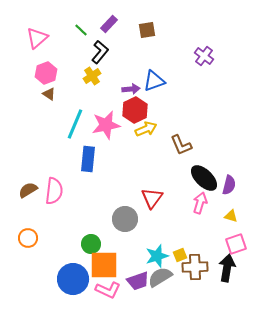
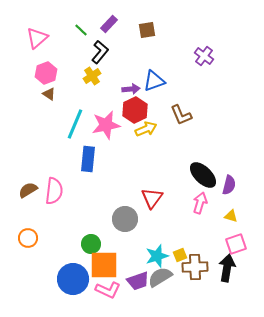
brown L-shape: moved 30 px up
black ellipse: moved 1 px left, 3 px up
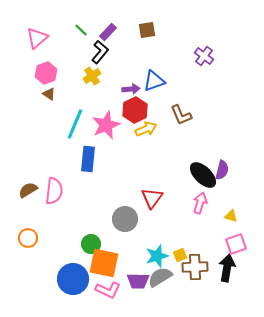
purple rectangle: moved 1 px left, 8 px down
pink star: rotated 12 degrees counterclockwise
purple semicircle: moved 7 px left, 15 px up
orange square: moved 2 px up; rotated 12 degrees clockwise
purple trapezoid: rotated 20 degrees clockwise
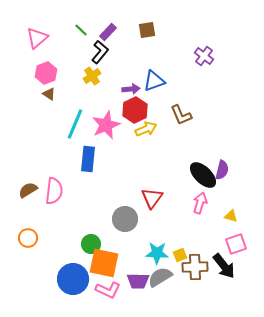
cyan star: moved 3 px up; rotated 20 degrees clockwise
black arrow: moved 3 px left, 2 px up; rotated 132 degrees clockwise
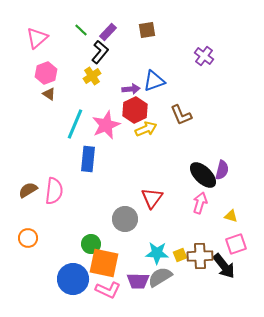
brown cross: moved 5 px right, 11 px up
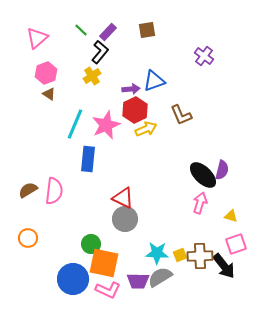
red triangle: moved 29 px left; rotated 40 degrees counterclockwise
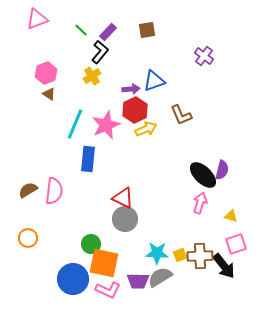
pink triangle: moved 19 px up; rotated 20 degrees clockwise
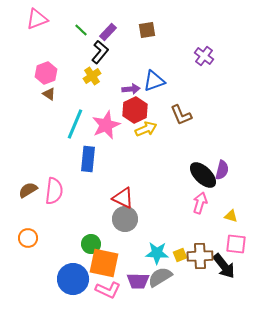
pink square: rotated 25 degrees clockwise
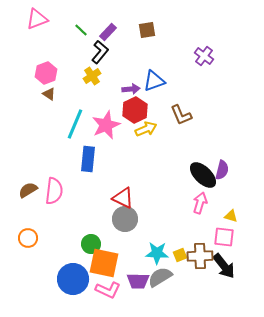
pink square: moved 12 px left, 7 px up
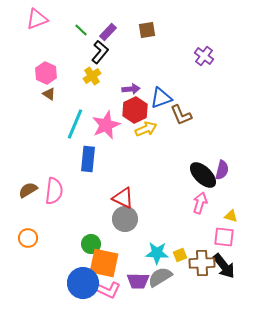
pink hexagon: rotated 15 degrees counterclockwise
blue triangle: moved 7 px right, 17 px down
brown cross: moved 2 px right, 7 px down
blue circle: moved 10 px right, 4 px down
